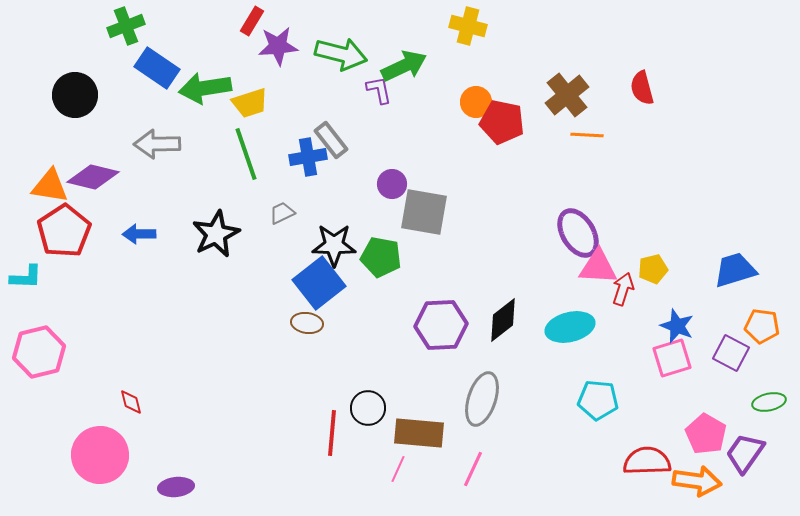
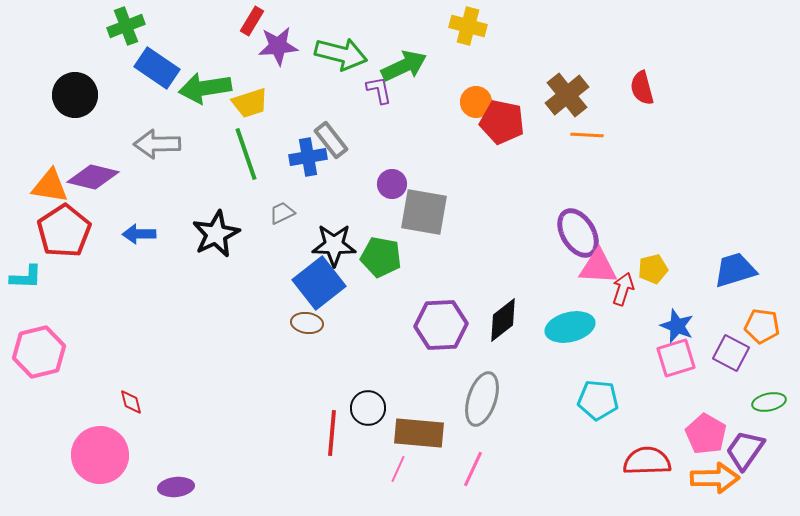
pink square at (672, 358): moved 4 px right
purple trapezoid at (745, 453): moved 3 px up
orange arrow at (697, 481): moved 18 px right, 3 px up; rotated 9 degrees counterclockwise
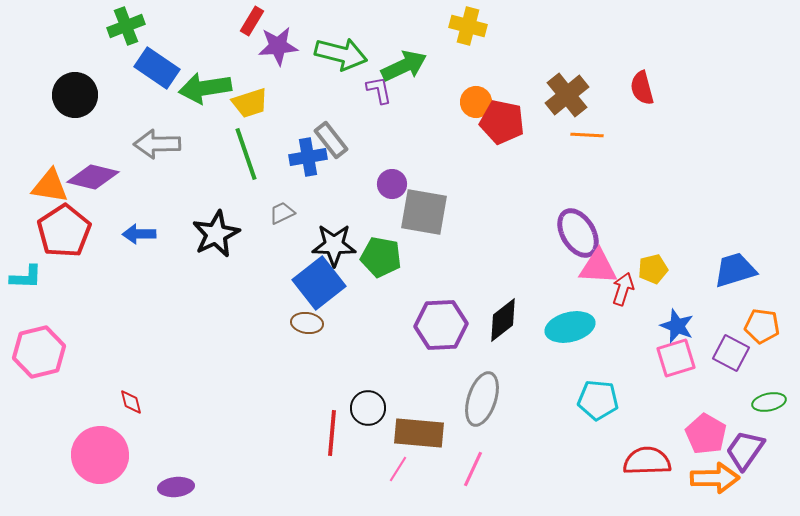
pink line at (398, 469): rotated 8 degrees clockwise
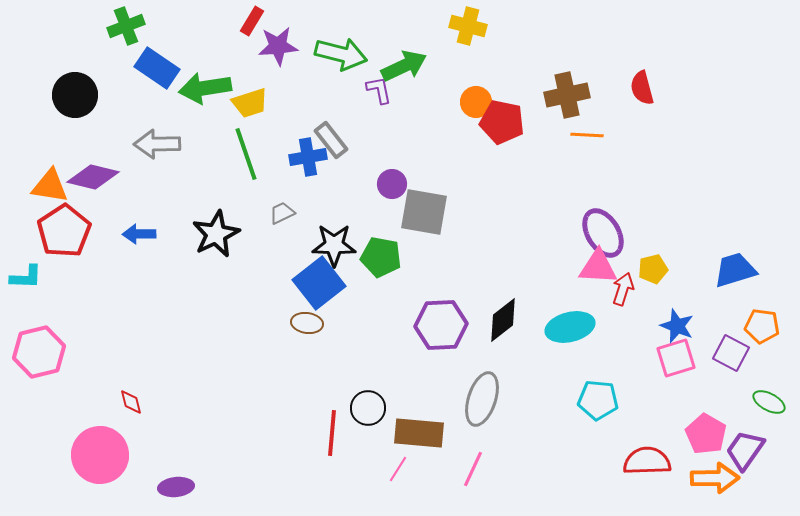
brown cross at (567, 95): rotated 27 degrees clockwise
purple ellipse at (578, 233): moved 25 px right
green ellipse at (769, 402): rotated 40 degrees clockwise
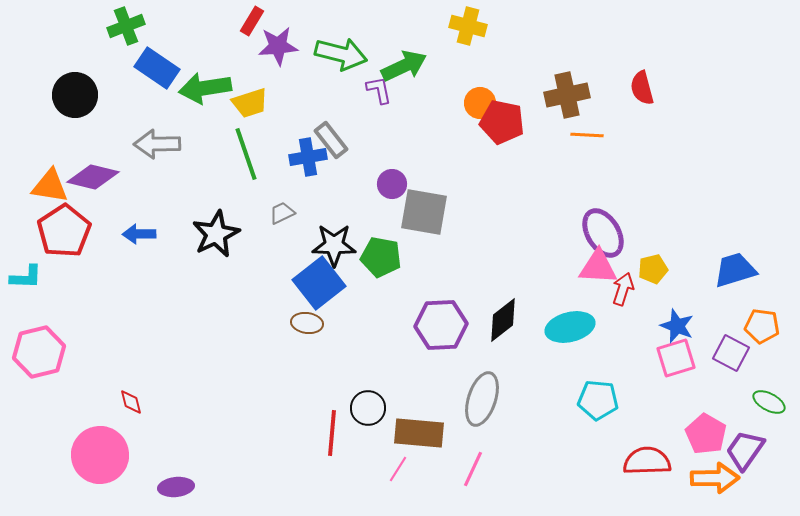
orange circle at (476, 102): moved 4 px right, 1 px down
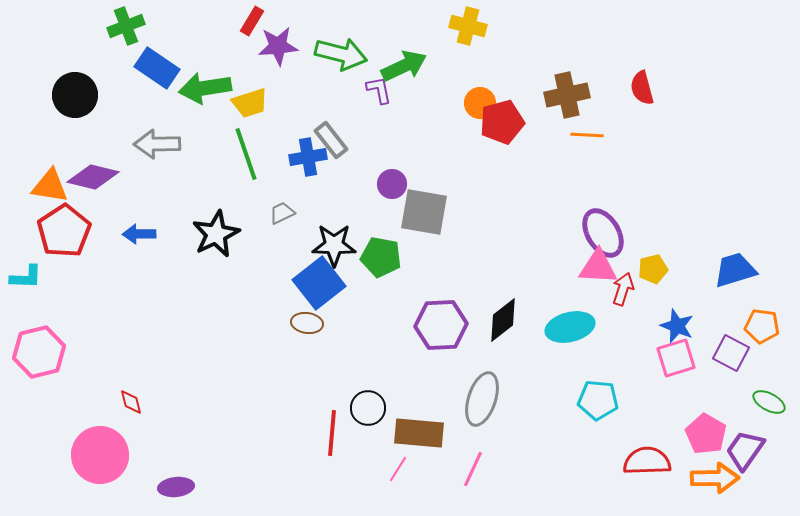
red pentagon at (502, 122): rotated 27 degrees counterclockwise
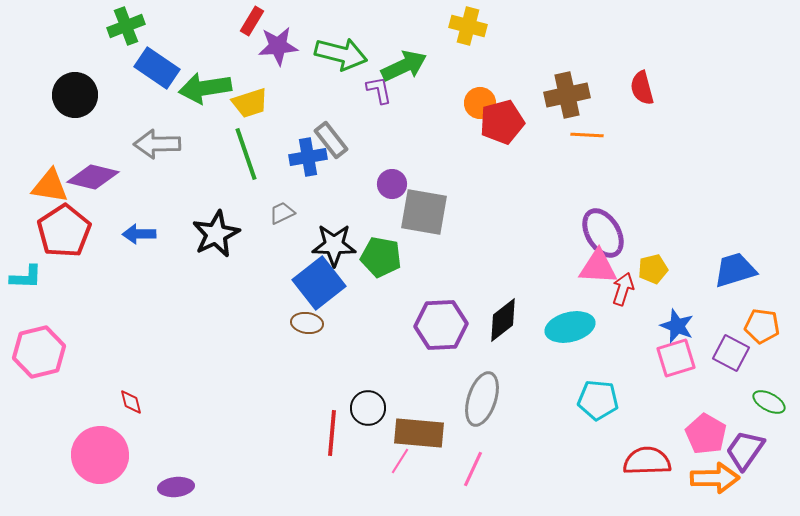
pink line at (398, 469): moved 2 px right, 8 px up
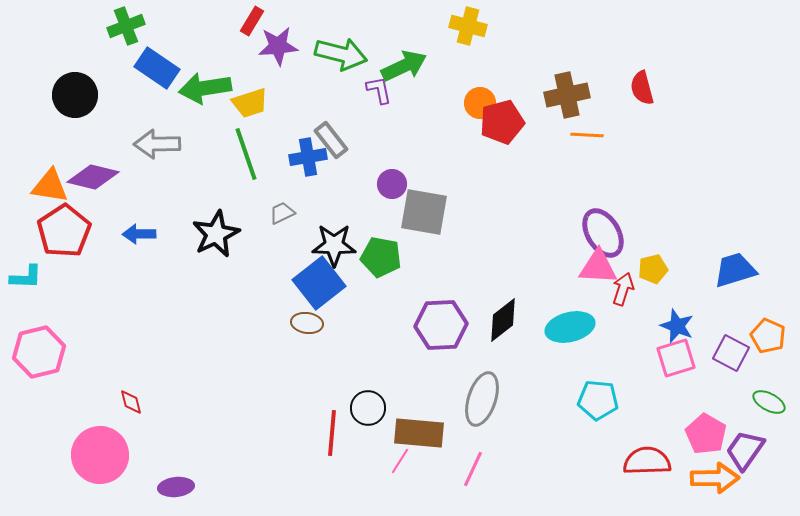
orange pentagon at (762, 326): moved 6 px right, 10 px down; rotated 16 degrees clockwise
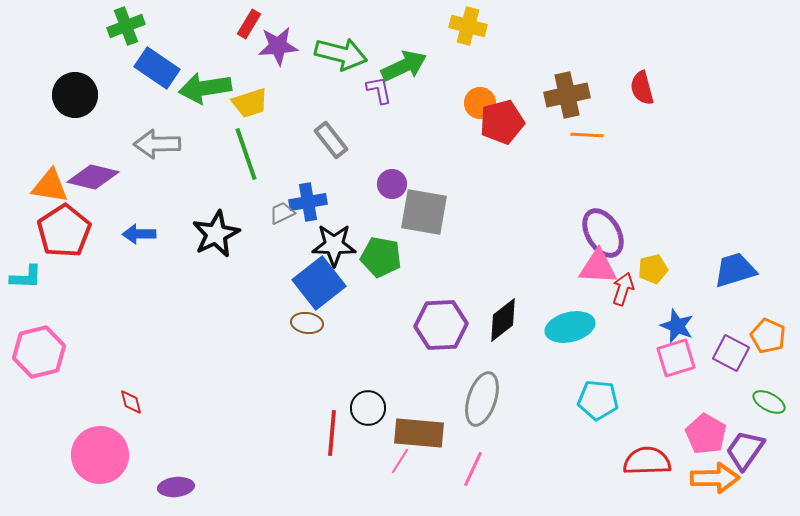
red rectangle at (252, 21): moved 3 px left, 3 px down
blue cross at (308, 157): moved 45 px down
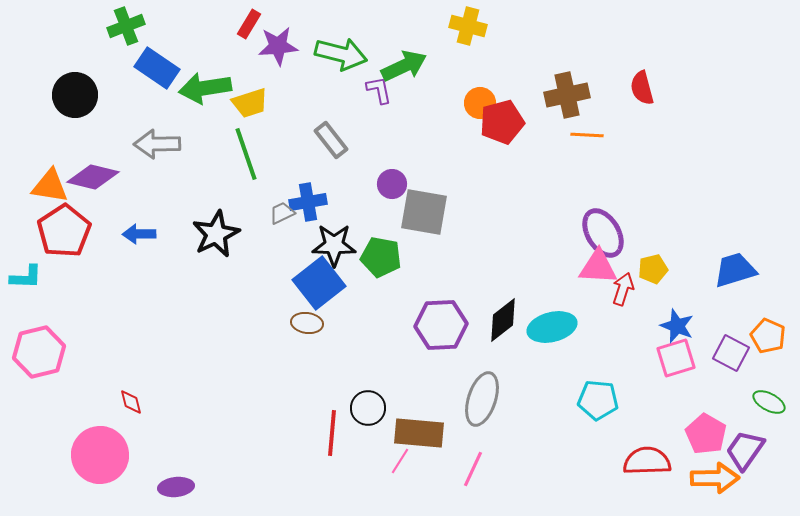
cyan ellipse at (570, 327): moved 18 px left
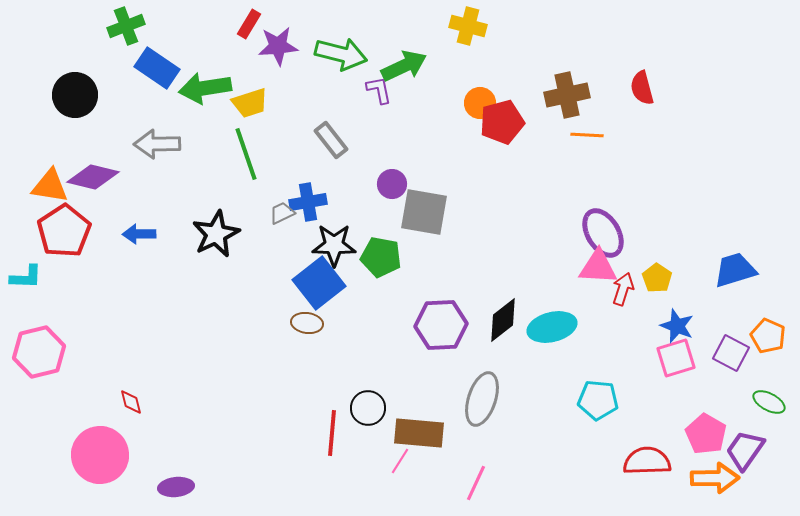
yellow pentagon at (653, 269): moved 4 px right, 9 px down; rotated 24 degrees counterclockwise
pink line at (473, 469): moved 3 px right, 14 px down
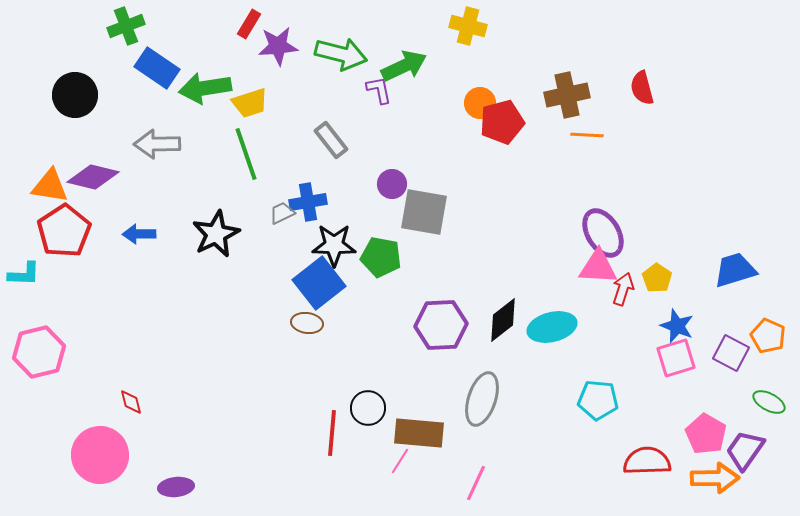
cyan L-shape at (26, 277): moved 2 px left, 3 px up
